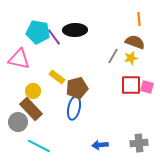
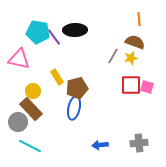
yellow rectangle: rotated 21 degrees clockwise
cyan line: moved 9 px left
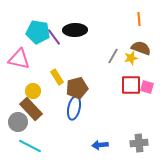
brown semicircle: moved 6 px right, 6 px down
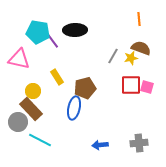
purple line: moved 2 px left, 3 px down
brown pentagon: moved 8 px right
cyan line: moved 10 px right, 6 px up
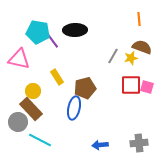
brown semicircle: moved 1 px right, 1 px up
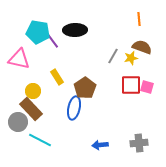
brown pentagon: rotated 20 degrees counterclockwise
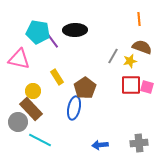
yellow star: moved 1 px left, 3 px down
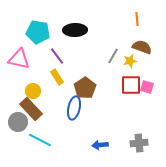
orange line: moved 2 px left
purple line: moved 5 px right, 16 px down
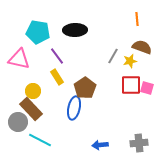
pink square: moved 1 px down
